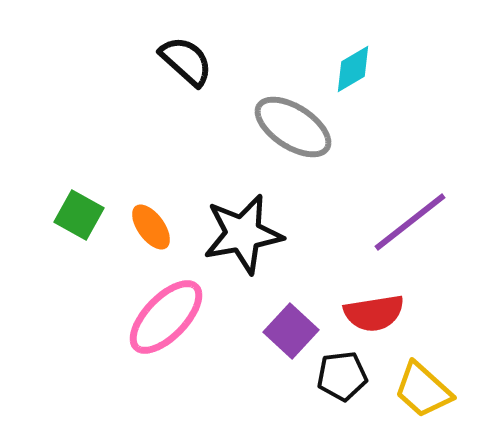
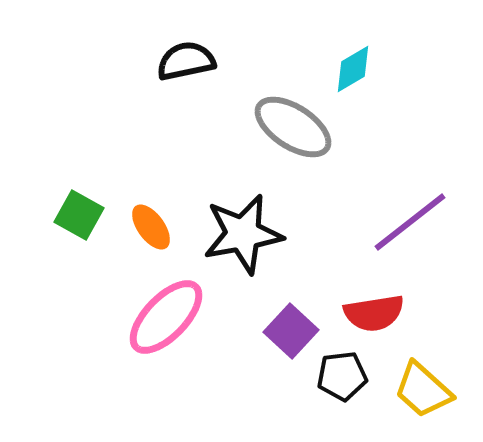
black semicircle: rotated 54 degrees counterclockwise
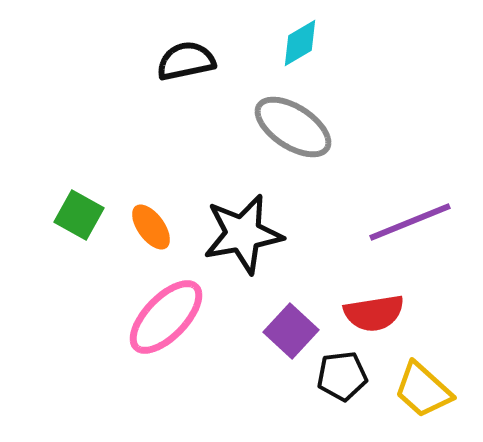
cyan diamond: moved 53 px left, 26 px up
purple line: rotated 16 degrees clockwise
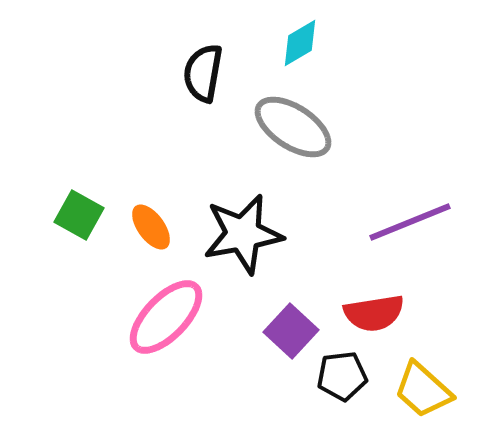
black semicircle: moved 17 px right, 12 px down; rotated 68 degrees counterclockwise
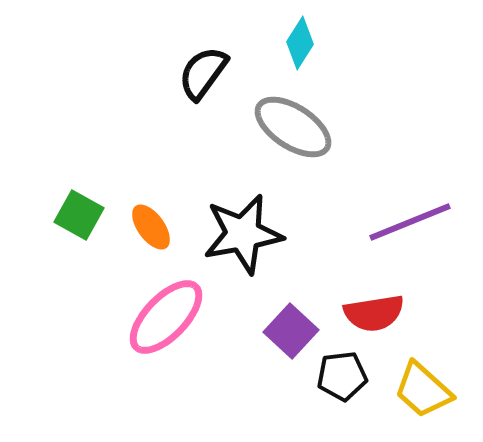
cyan diamond: rotated 27 degrees counterclockwise
black semicircle: rotated 26 degrees clockwise
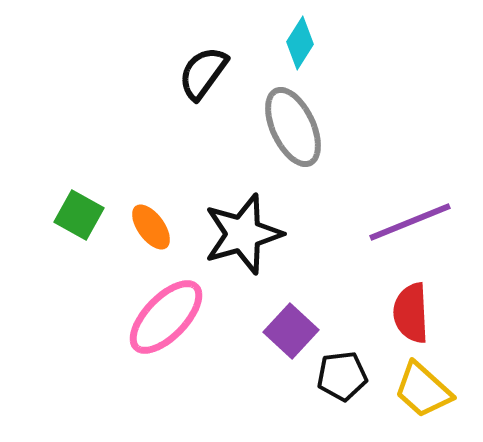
gray ellipse: rotated 32 degrees clockwise
black star: rotated 6 degrees counterclockwise
red semicircle: moved 37 px right; rotated 96 degrees clockwise
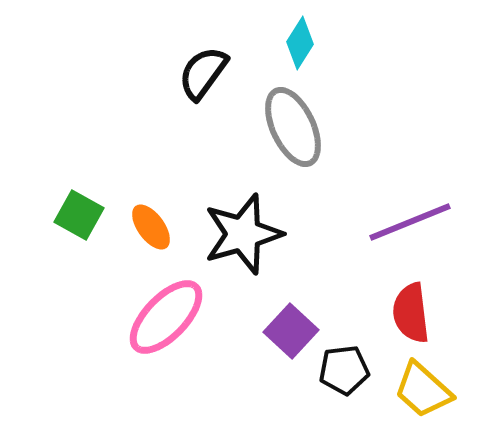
red semicircle: rotated 4 degrees counterclockwise
black pentagon: moved 2 px right, 6 px up
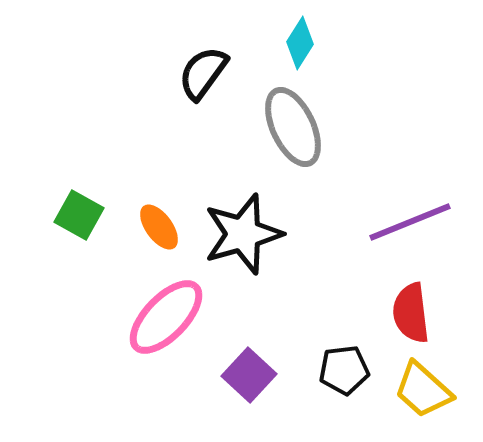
orange ellipse: moved 8 px right
purple square: moved 42 px left, 44 px down
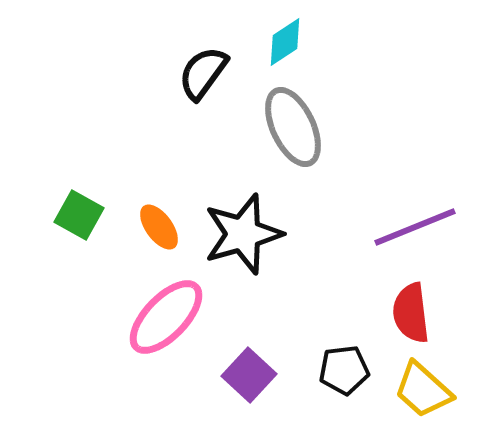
cyan diamond: moved 15 px left, 1 px up; rotated 24 degrees clockwise
purple line: moved 5 px right, 5 px down
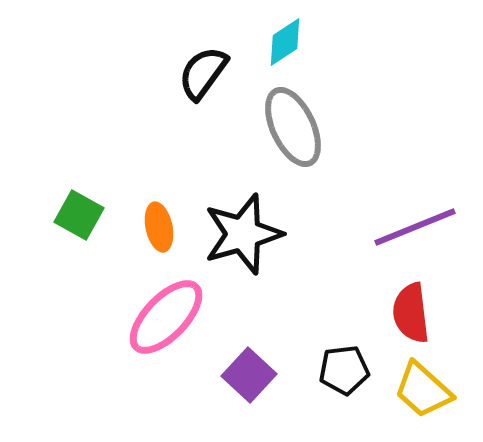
orange ellipse: rotated 24 degrees clockwise
